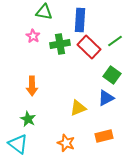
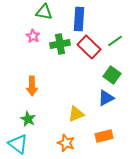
blue rectangle: moved 1 px left, 1 px up
yellow triangle: moved 2 px left, 6 px down
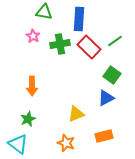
green star: rotated 21 degrees clockwise
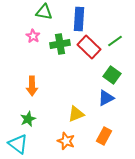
orange rectangle: rotated 48 degrees counterclockwise
orange star: moved 2 px up
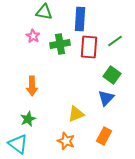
blue rectangle: moved 1 px right
red rectangle: rotated 50 degrees clockwise
blue triangle: rotated 18 degrees counterclockwise
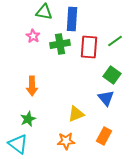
blue rectangle: moved 8 px left
blue triangle: rotated 24 degrees counterclockwise
orange star: rotated 24 degrees counterclockwise
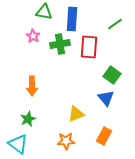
green line: moved 17 px up
